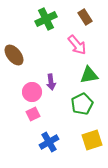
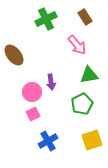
blue cross: moved 1 px left, 1 px up
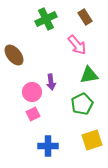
blue cross: moved 5 px down; rotated 30 degrees clockwise
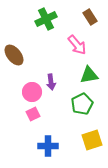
brown rectangle: moved 5 px right
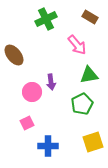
brown rectangle: rotated 28 degrees counterclockwise
pink square: moved 6 px left, 9 px down
yellow square: moved 1 px right, 2 px down
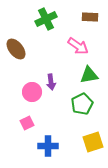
brown rectangle: rotated 28 degrees counterclockwise
pink arrow: moved 1 px right, 1 px down; rotated 15 degrees counterclockwise
brown ellipse: moved 2 px right, 6 px up
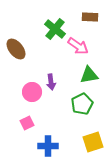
green cross: moved 9 px right, 10 px down; rotated 25 degrees counterclockwise
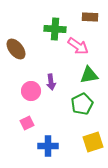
green cross: rotated 35 degrees counterclockwise
pink circle: moved 1 px left, 1 px up
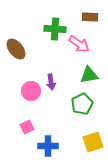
pink arrow: moved 1 px right, 2 px up
pink square: moved 4 px down
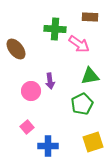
green triangle: moved 1 px right, 1 px down
purple arrow: moved 1 px left, 1 px up
pink square: rotated 16 degrees counterclockwise
